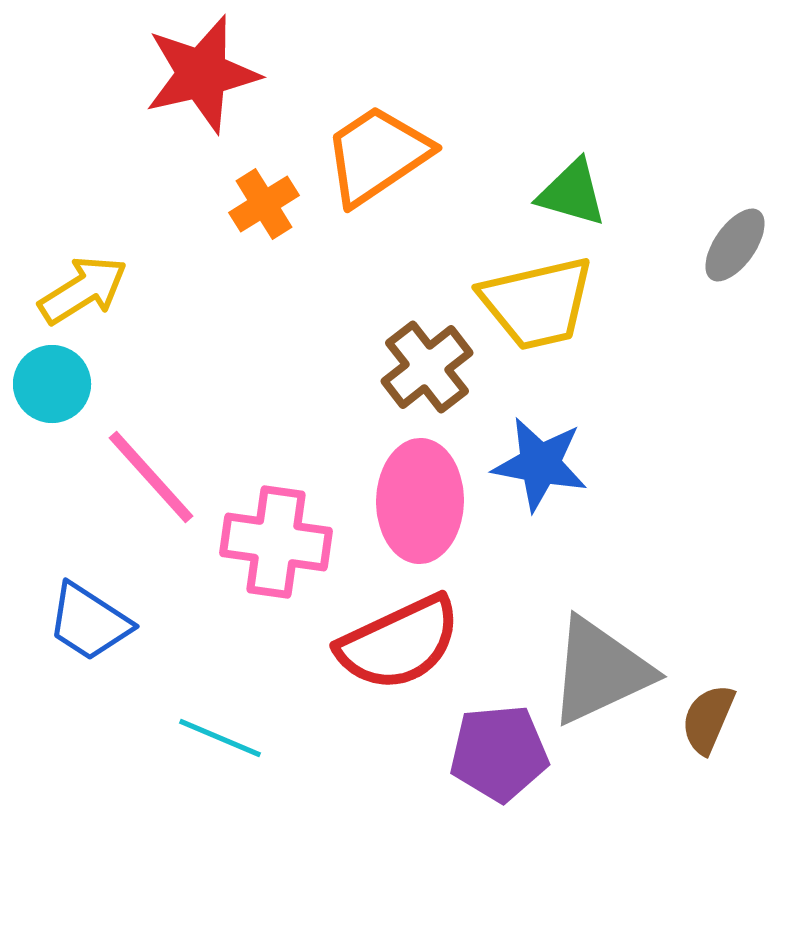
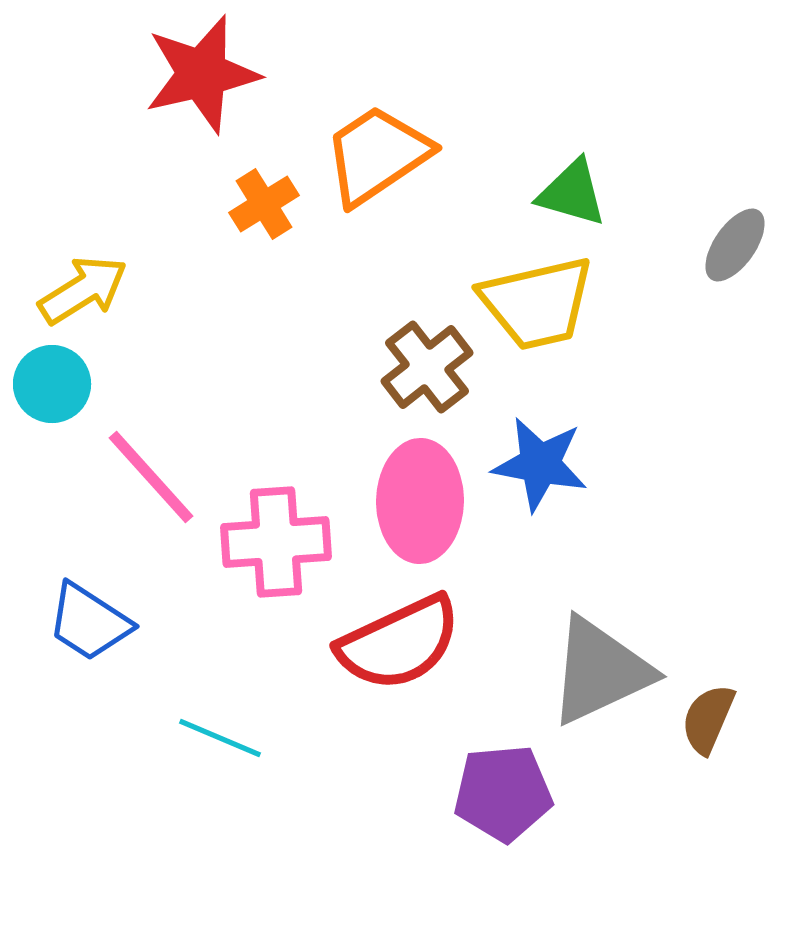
pink cross: rotated 12 degrees counterclockwise
purple pentagon: moved 4 px right, 40 px down
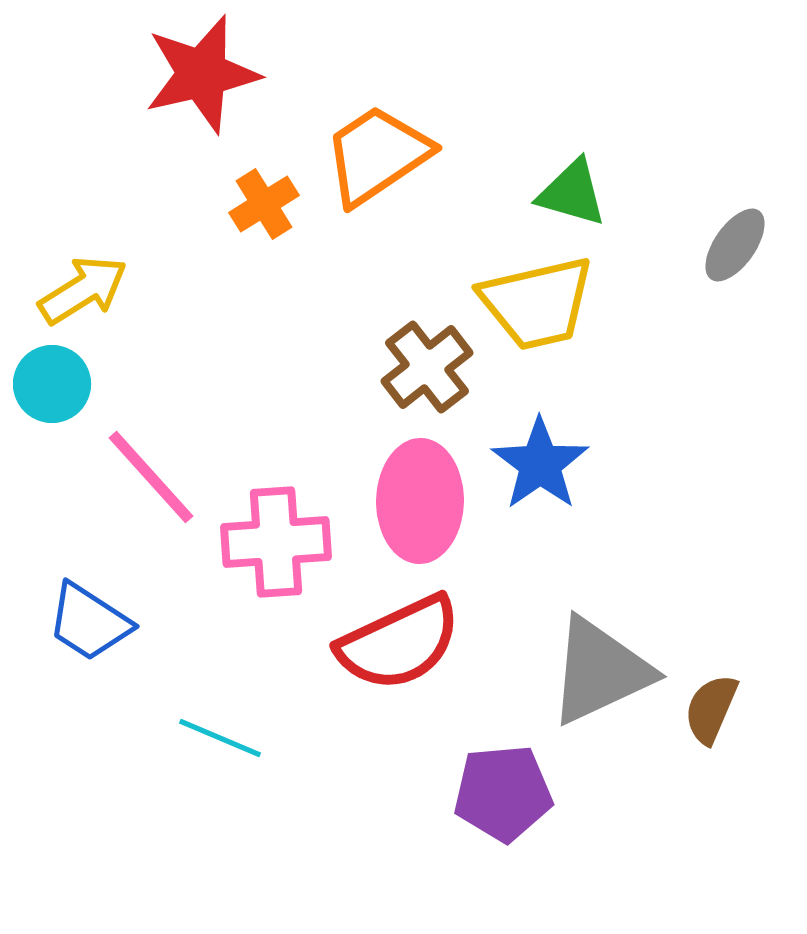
blue star: rotated 26 degrees clockwise
brown semicircle: moved 3 px right, 10 px up
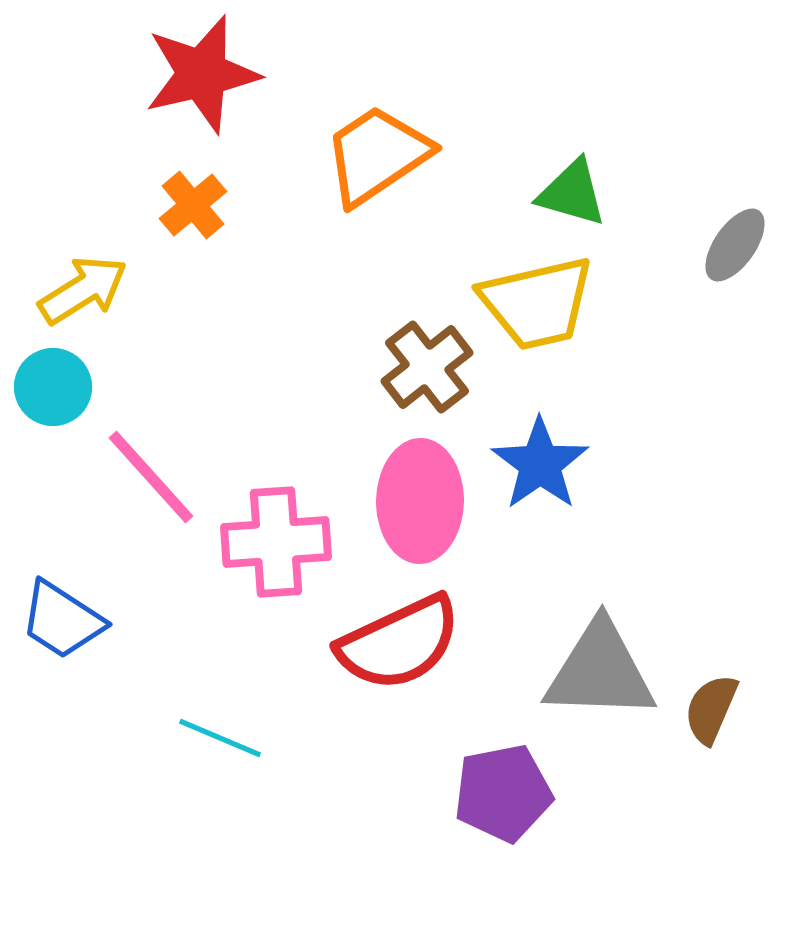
orange cross: moved 71 px left, 1 px down; rotated 8 degrees counterclockwise
cyan circle: moved 1 px right, 3 px down
blue trapezoid: moved 27 px left, 2 px up
gray triangle: rotated 27 degrees clockwise
purple pentagon: rotated 6 degrees counterclockwise
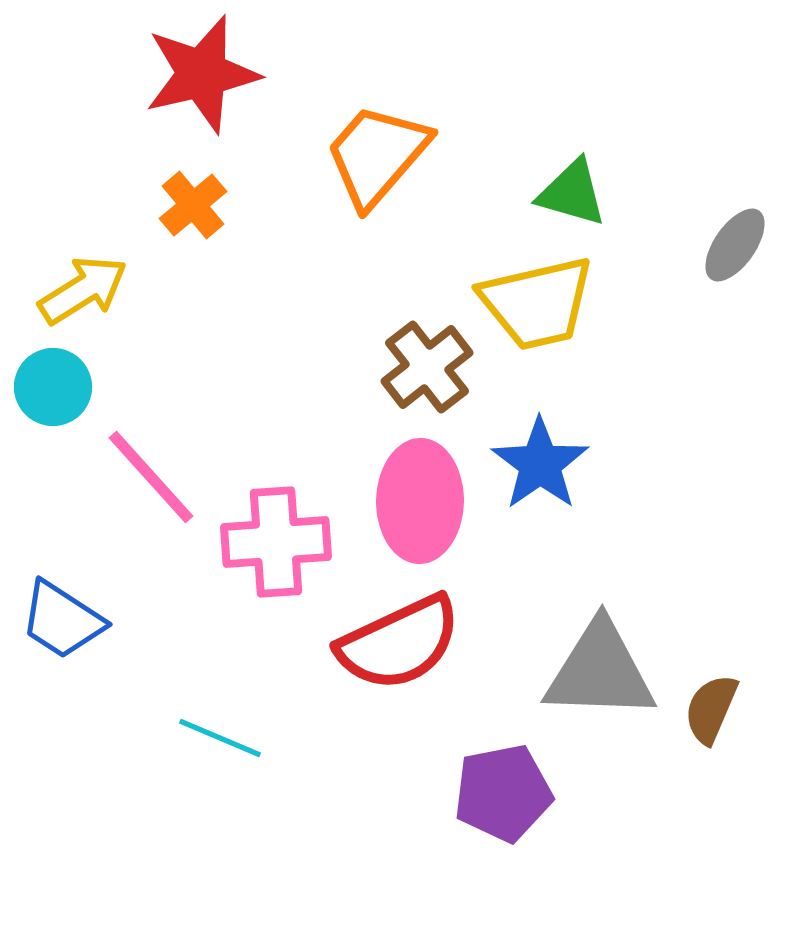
orange trapezoid: rotated 15 degrees counterclockwise
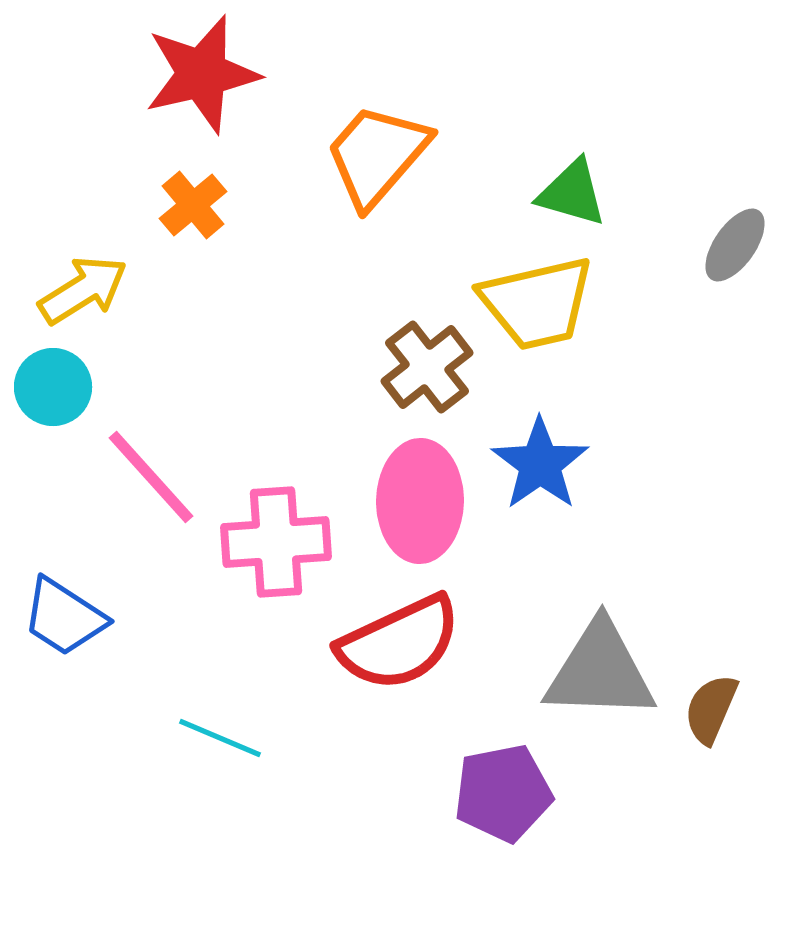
blue trapezoid: moved 2 px right, 3 px up
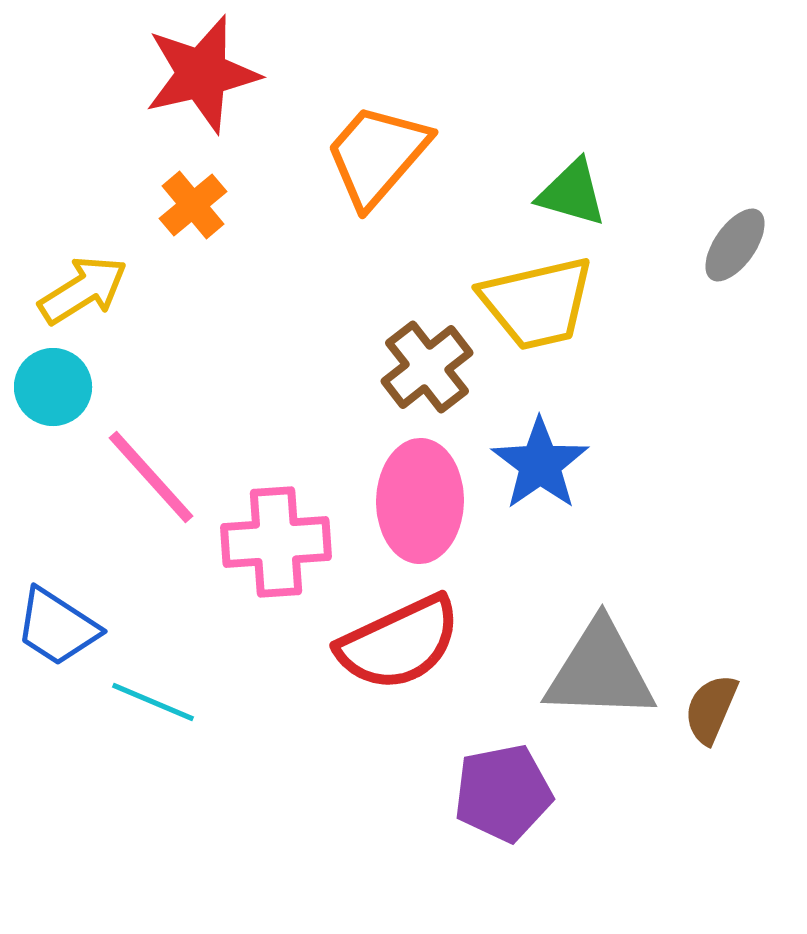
blue trapezoid: moved 7 px left, 10 px down
cyan line: moved 67 px left, 36 px up
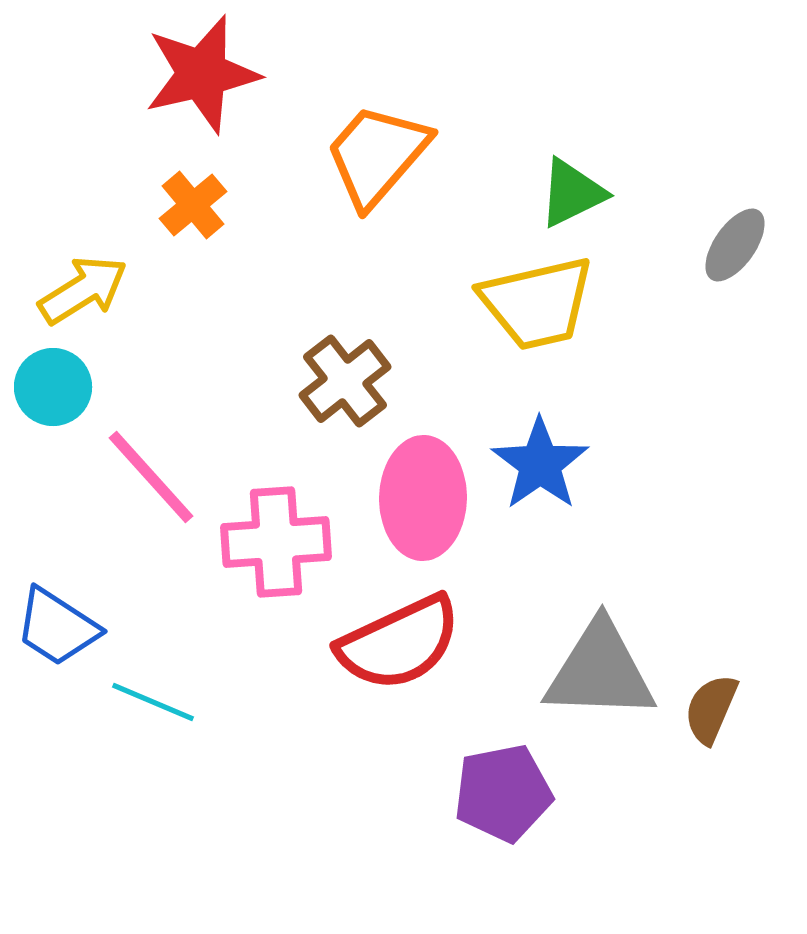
green triangle: rotated 42 degrees counterclockwise
brown cross: moved 82 px left, 14 px down
pink ellipse: moved 3 px right, 3 px up
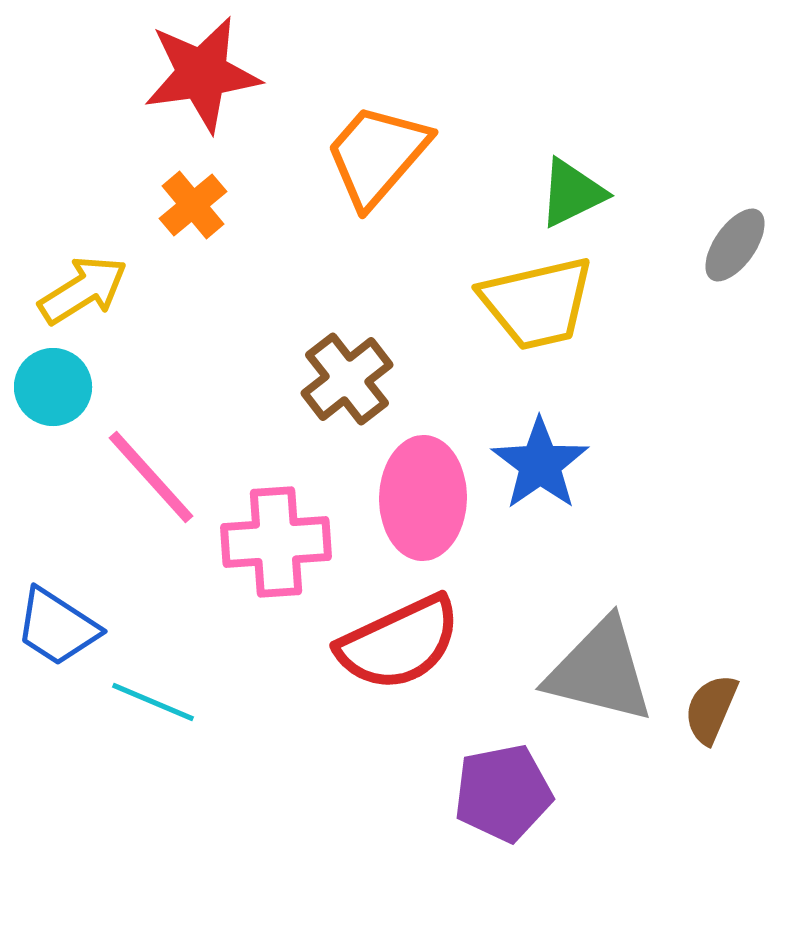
red star: rotated 5 degrees clockwise
brown cross: moved 2 px right, 2 px up
gray triangle: rotated 12 degrees clockwise
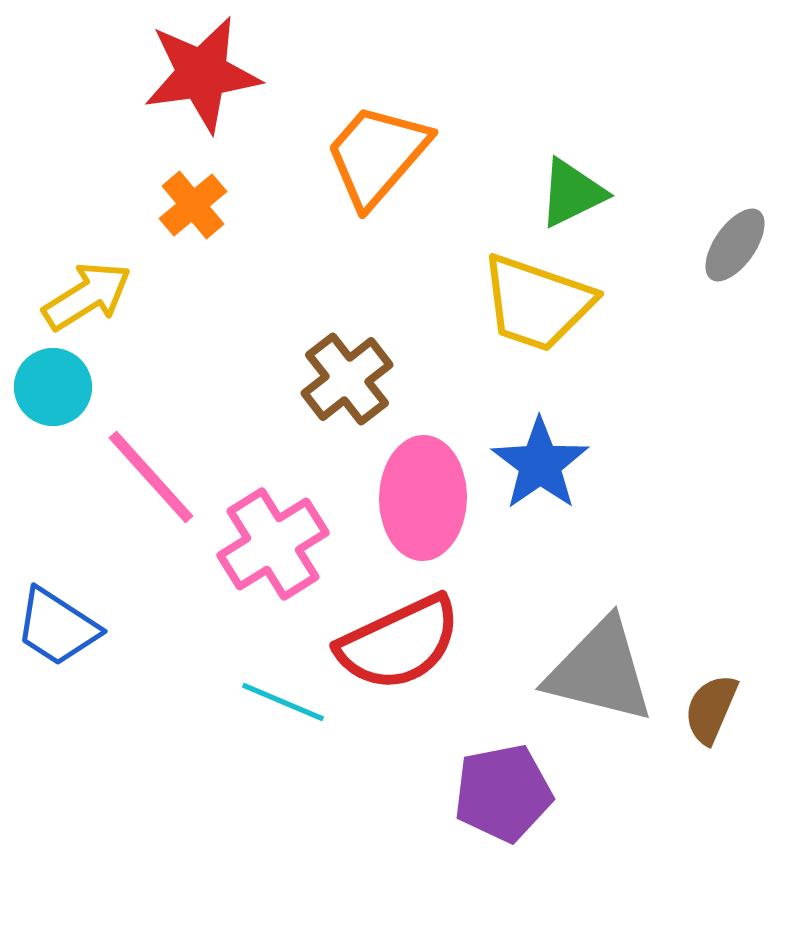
yellow arrow: moved 4 px right, 6 px down
yellow trapezoid: rotated 32 degrees clockwise
pink cross: moved 3 px left, 2 px down; rotated 28 degrees counterclockwise
cyan line: moved 130 px right
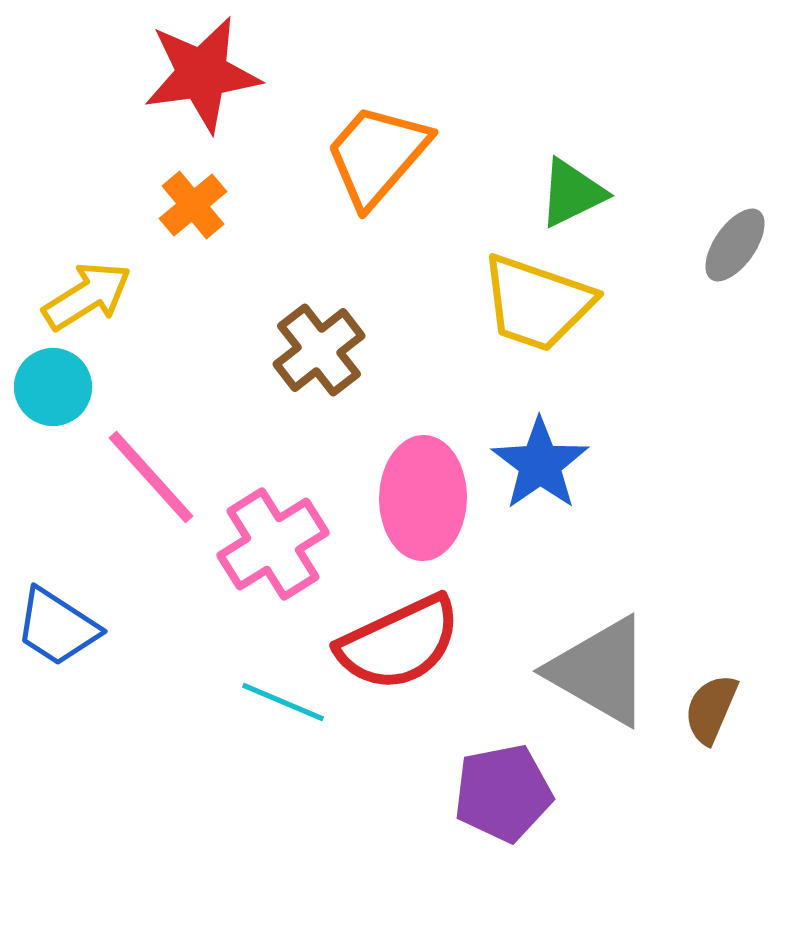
brown cross: moved 28 px left, 29 px up
gray triangle: rotated 16 degrees clockwise
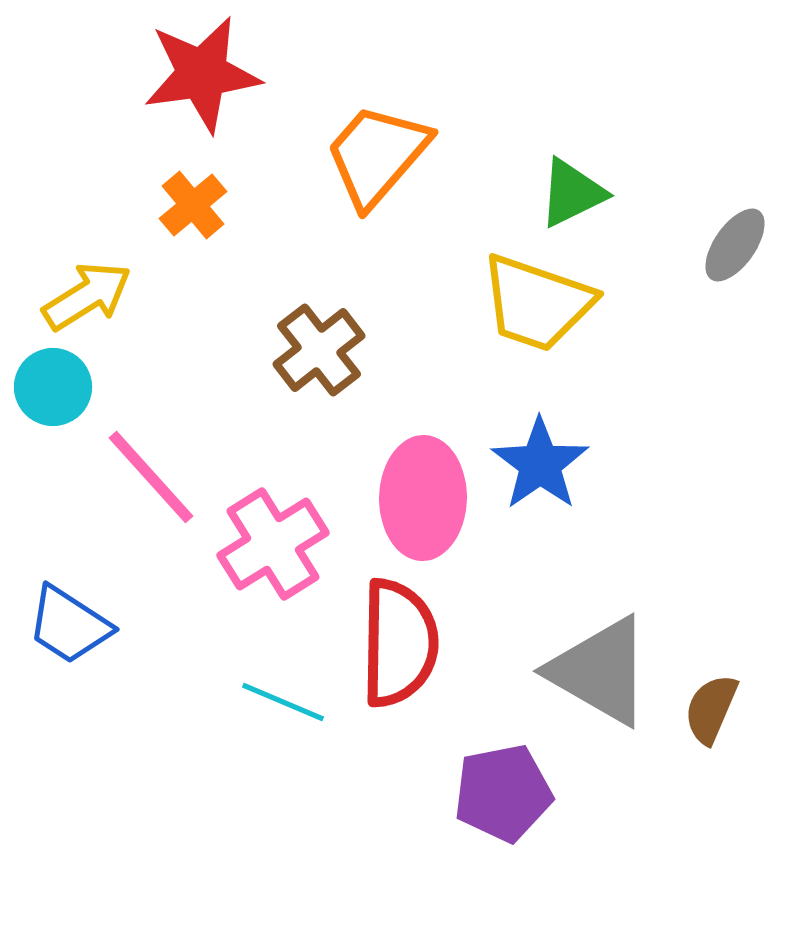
blue trapezoid: moved 12 px right, 2 px up
red semicircle: rotated 64 degrees counterclockwise
